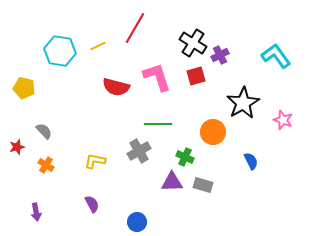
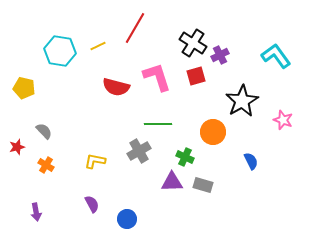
black star: moved 1 px left, 2 px up
blue circle: moved 10 px left, 3 px up
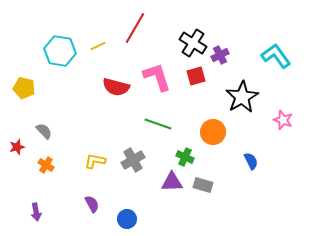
black star: moved 4 px up
green line: rotated 20 degrees clockwise
gray cross: moved 6 px left, 9 px down
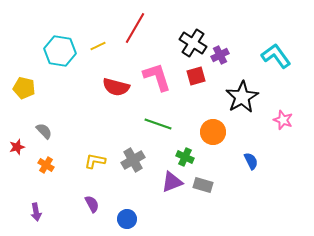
purple triangle: rotated 20 degrees counterclockwise
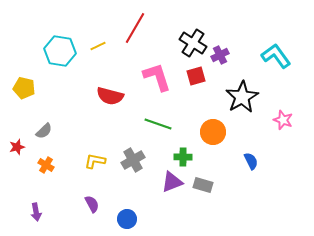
red semicircle: moved 6 px left, 9 px down
gray semicircle: rotated 90 degrees clockwise
green cross: moved 2 px left; rotated 24 degrees counterclockwise
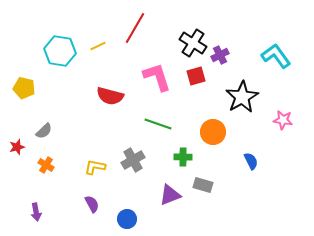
pink star: rotated 12 degrees counterclockwise
yellow L-shape: moved 6 px down
purple triangle: moved 2 px left, 13 px down
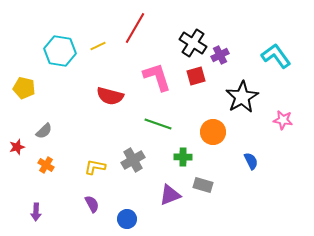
purple arrow: rotated 12 degrees clockwise
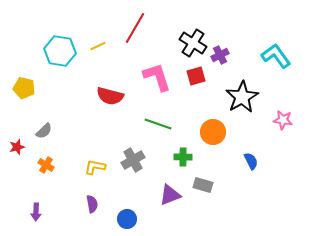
purple semicircle: rotated 18 degrees clockwise
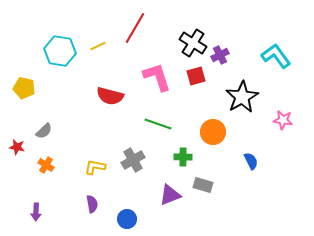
red star: rotated 28 degrees clockwise
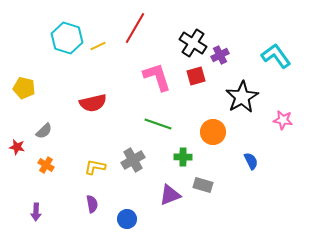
cyan hexagon: moved 7 px right, 13 px up; rotated 8 degrees clockwise
red semicircle: moved 17 px left, 7 px down; rotated 28 degrees counterclockwise
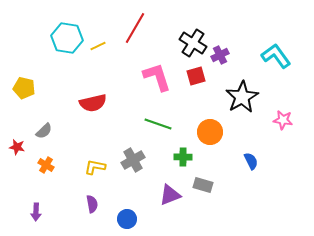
cyan hexagon: rotated 8 degrees counterclockwise
orange circle: moved 3 px left
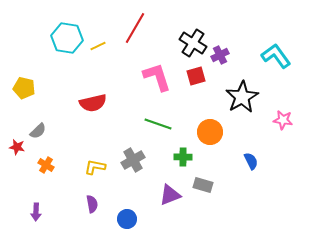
gray semicircle: moved 6 px left
